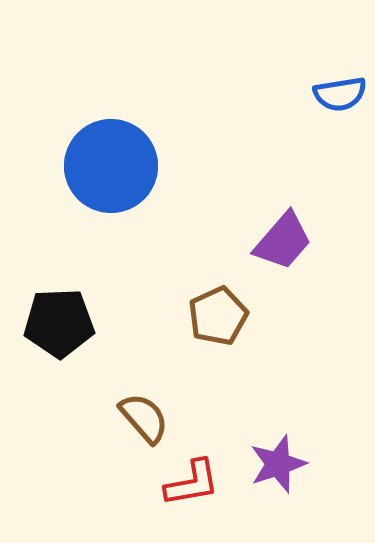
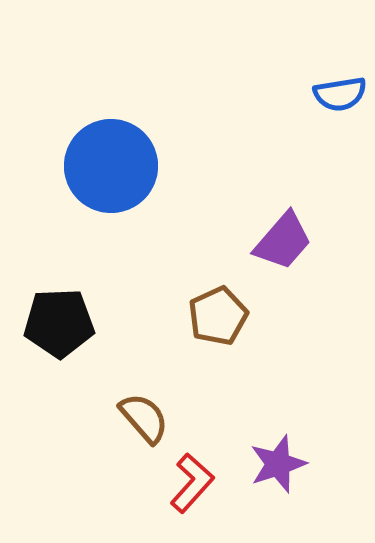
red L-shape: rotated 38 degrees counterclockwise
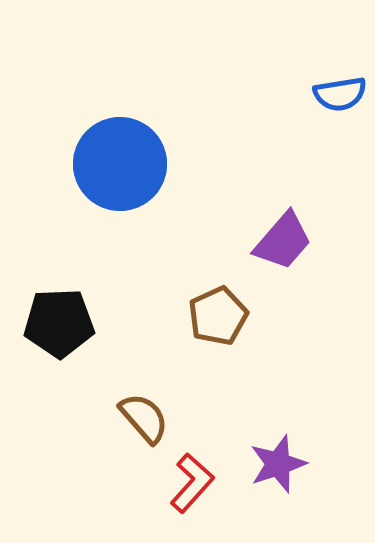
blue circle: moved 9 px right, 2 px up
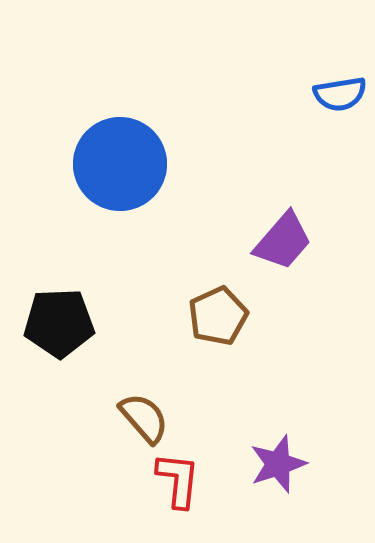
red L-shape: moved 14 px left, 3 px up; rotated 36 degrees counterclockwise
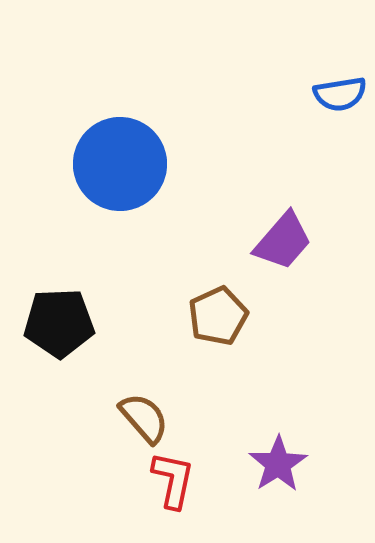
purple star: rotated 14 degrees counterclockwise
red L-shape: moved 5 px left; rotated 6 degrees clockwise
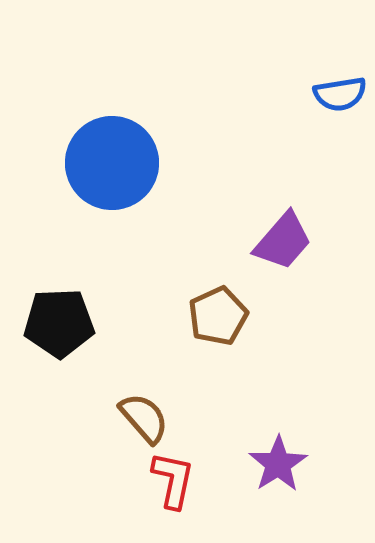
blue circle: moved 8 px left, 1 px up
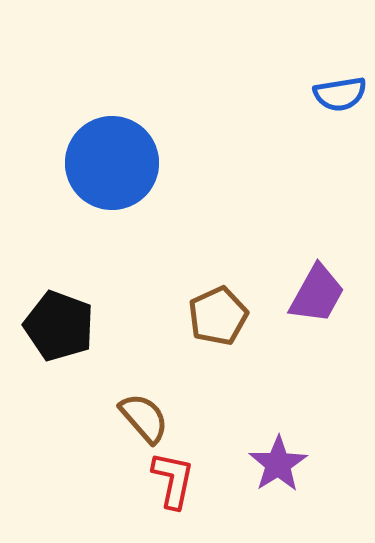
purple trapezoid: moved 34 px right, 53 px down; rotated 12 degrees counterclockwise
black pentagon: moved 3 px down; rotated 22 degrees clockwise
